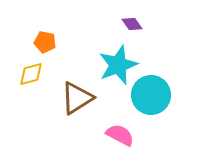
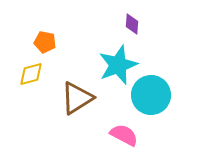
purple diamond: rotated 40 degrees clockwise
pink semicircle: moved 4 px right
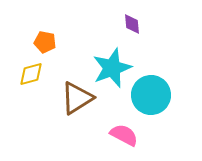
purple diamond: rotated 10 degrees counterclockwise
cyan star: moved 6 px left, 3 px down
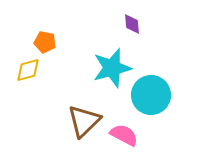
cyan star: rotated 6 degrees clockwise
yellow diamond: moved 3 px left, 4 px up
brown triangle: moved 7 px right, 23 px down; rotated 12 degrees counterclockwise
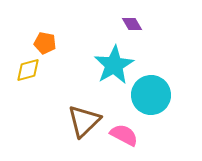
purple diamond: rotated 25 degrees counterclockwise
orange pentagon: moved 1 px down
cyan star: moved 2 px right, 3 px up; rotated 15 degrees counterclockwise
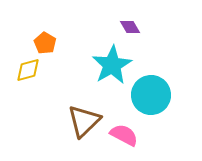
purple diamond: moved 2 px left, 3 px down
orange pentagon: rotated 20 degrees clockwise
cyan star: moved 2 px left
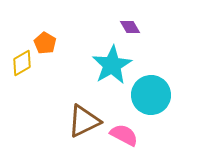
yellow diamond: moved 6 px left, 7 px up; rotated 16 degrees counterclockwise
brown triangle: rotated 18 degrees clockwise
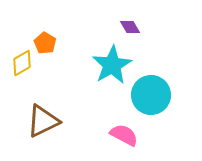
brown triangle: moved 41 px left
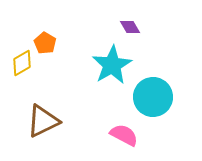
cyan circle: moved 2 px right, 2 px down
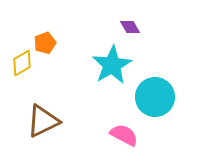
orange pentagon: rotated 20 degrees clockwise
cyan circle: moved 2 px right
